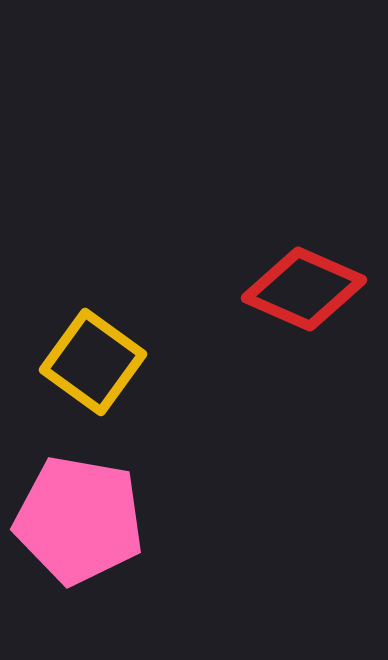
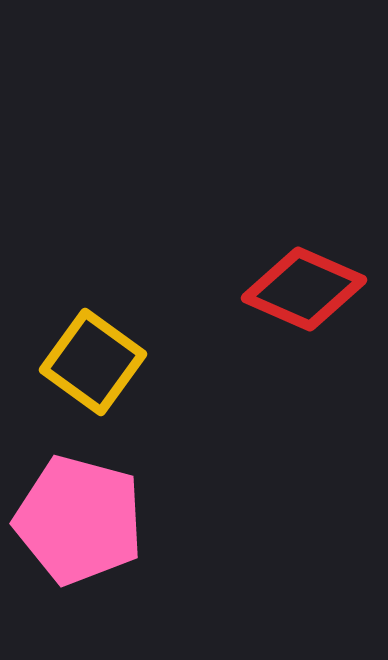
pink pentagon: rotated 5 degrees clockwise
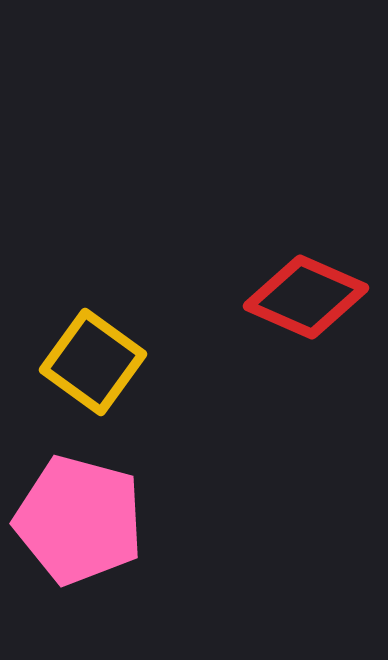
red diamond: moved 2 px right, 8 px down
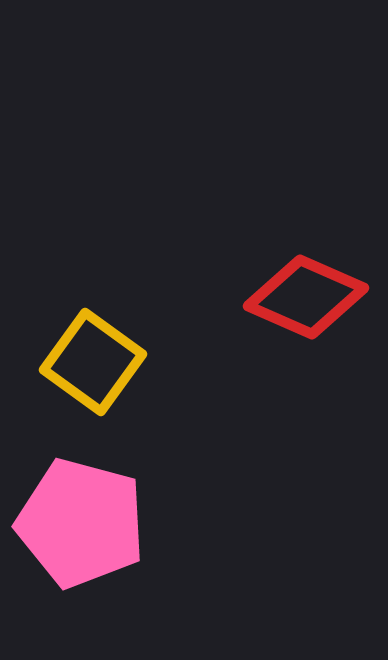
pink pentagon: moved 2 px right, 3 px down
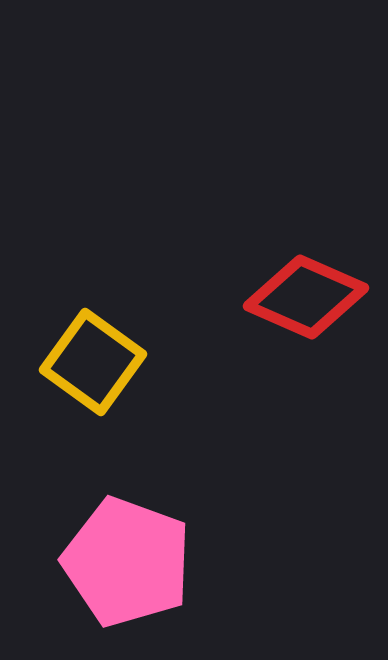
pink pentagon: moved 46 px right, 39 px down; rotated 5 degrees clockwise
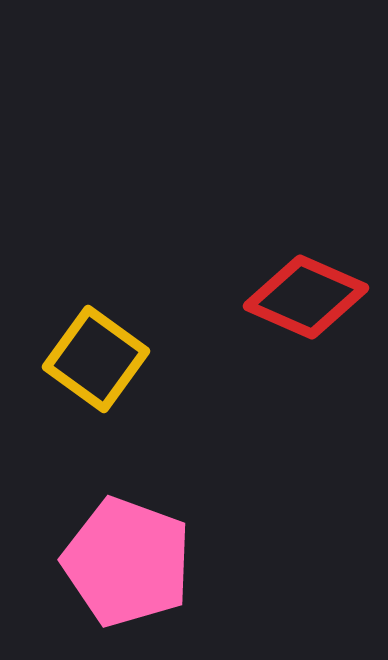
yellow square: moved 3 px right, 3 px up
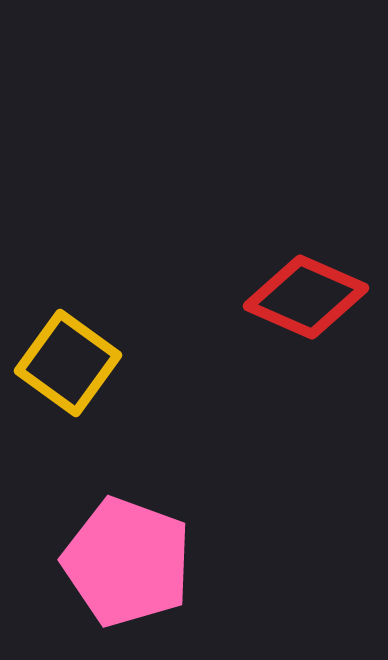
yellow square: moved 28 px left, 4 px down
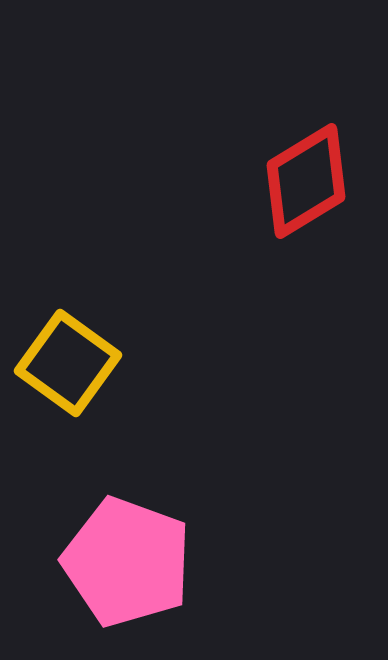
red diamond: moved 116 px up; rotated 55 degrees counterclockwise
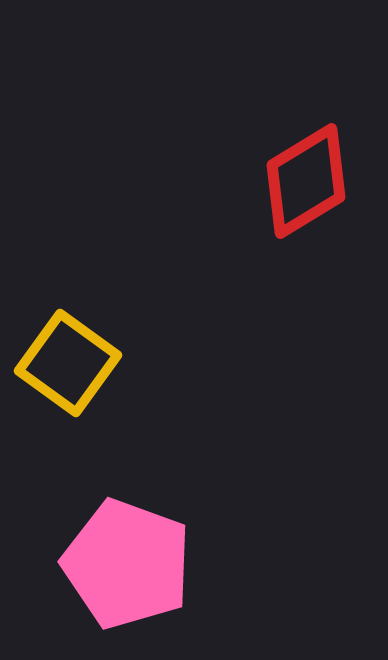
pink pentagon: moved 2 px down
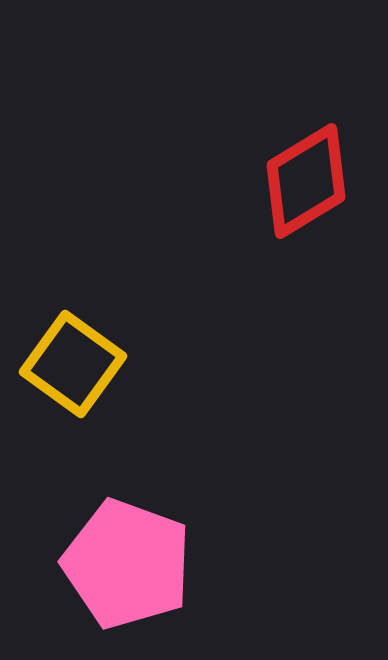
yellow square: moved 5 px right, 1 px down
